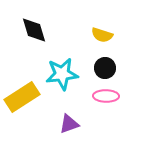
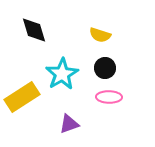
yellow semicircle: moved 2 px left
cyan star: rotated 24 degrees counterclockwise
pink ellipse: moved 3 px right, 1 px down
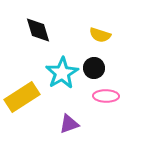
black diamond: moved 4 px right
black circle: moved 11 px left
cyan star: moved 1 px up
pink ellipse: moved 3 px left, 1 px up
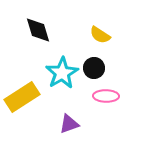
yellow semicircle: rotated 15 degrees clockwise
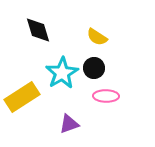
yellow semicircle: moved 3 px left, 2 px down
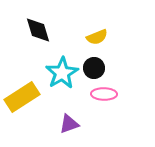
yellow semicircle: rotated 55 degrees counterclockwise
pink ellipse: moved 2 px left, 2 px up
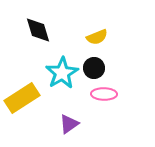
yellow rectangle: moved 1 px down
purple triangle: rotated 15 degrees counterclockwise
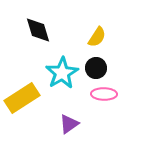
yellow semicircle: rotated 35 degrees counterclockwise
black circle: moved 2 px right
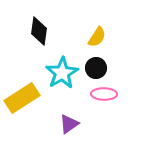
black diamond: moved 1 px right, 1 px down; rotated 24 degrees clockwise
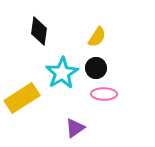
purple triangle: moved 6 px right, 4 px down
